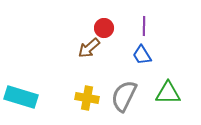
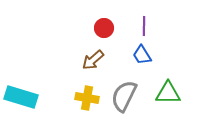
brown arrow: moved 4 px right, 12 px down
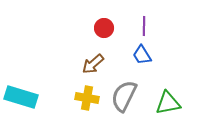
brown arrow: moved 4 px down
green triangle: moved 10 px down; rotated 12 degrees counterclockwise
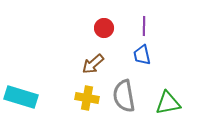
blue trapezoid: rotated 20 degrees clockwise
gray semicircle: rotated 36 degrees counterclockwise
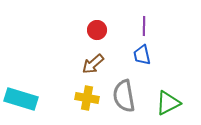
red circle: moved 7 px left, 2 px down
cyan rectangle: moved 2 px down
green triangle: rotated 16 degrees counterclockwise
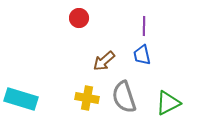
red circle: moved 18 px left, 12 px up
brown arrow: moved 11 px right, 3 px up
gray semicircle: moved 1 px down; rotated 8 degrees counterclockwise
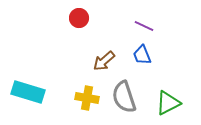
purple line: rotated 66 degrees counterclockwise
blue trapezoid: rotated 10 degrees counterclockwise
cyan rectangle: moved 7 px right, 7 px up
